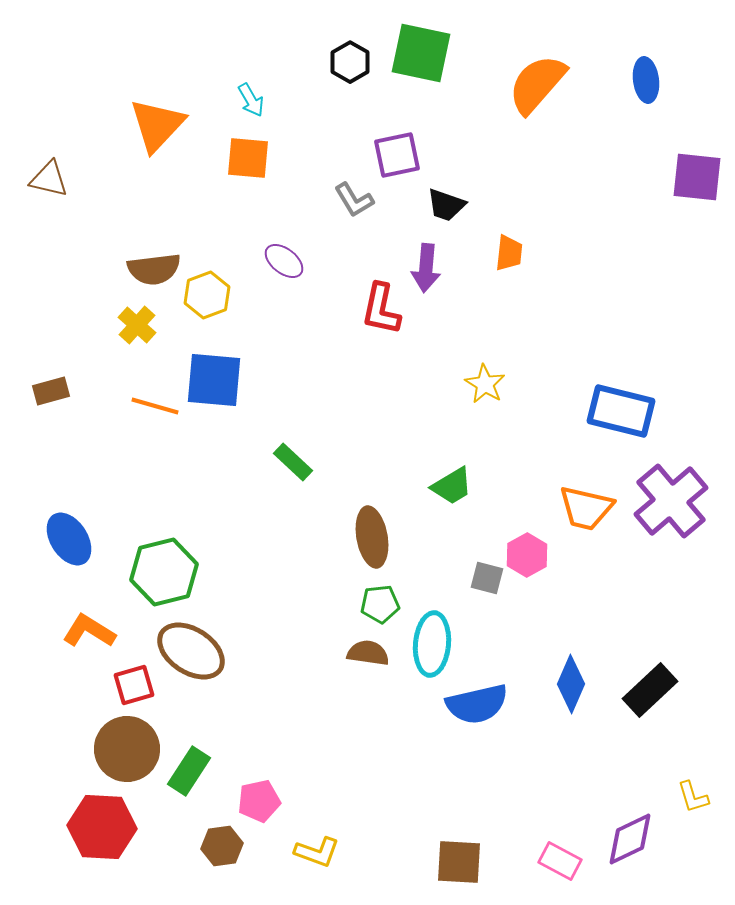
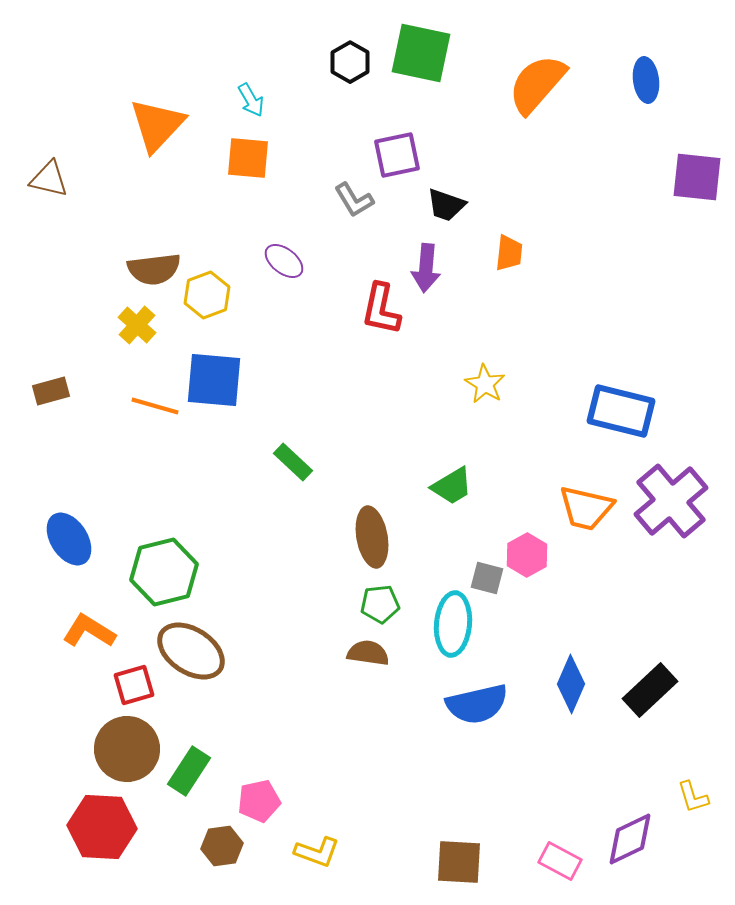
cyan ellipse at (432, 644): moved 21 px right, 20 px up
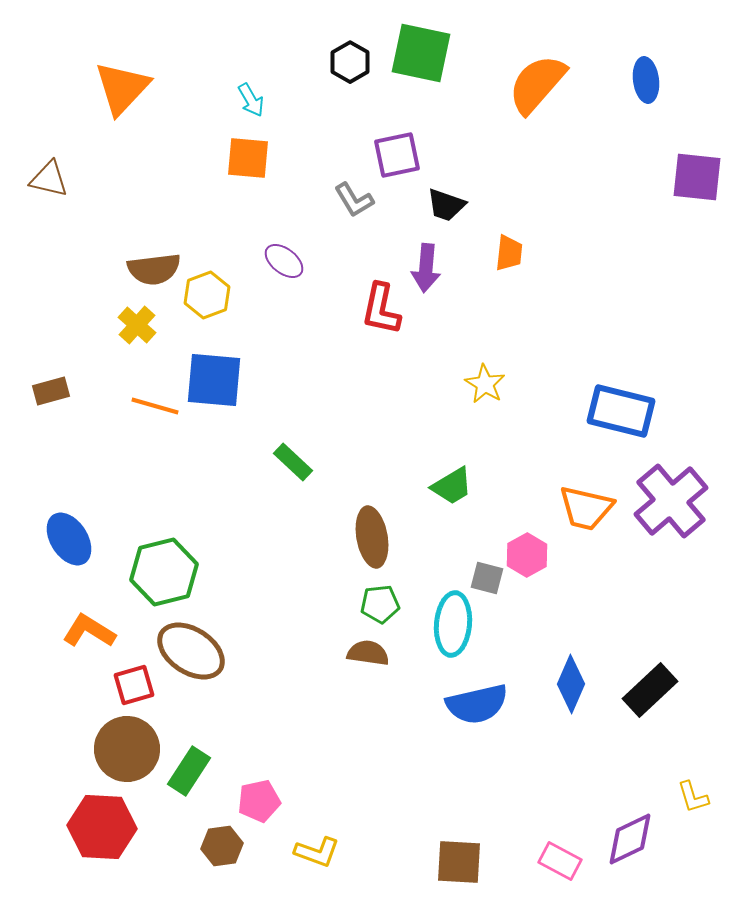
orange triangle at (157, 125): moved 35 px left, 37 px up
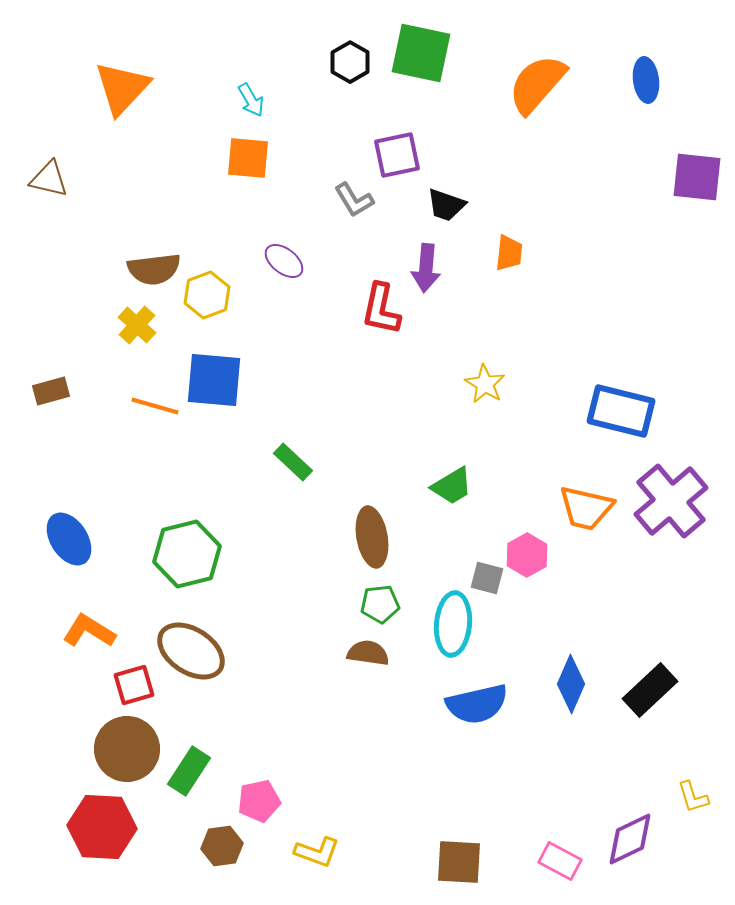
green hexagon at (164, 572): moved 23 px right, 18 px up
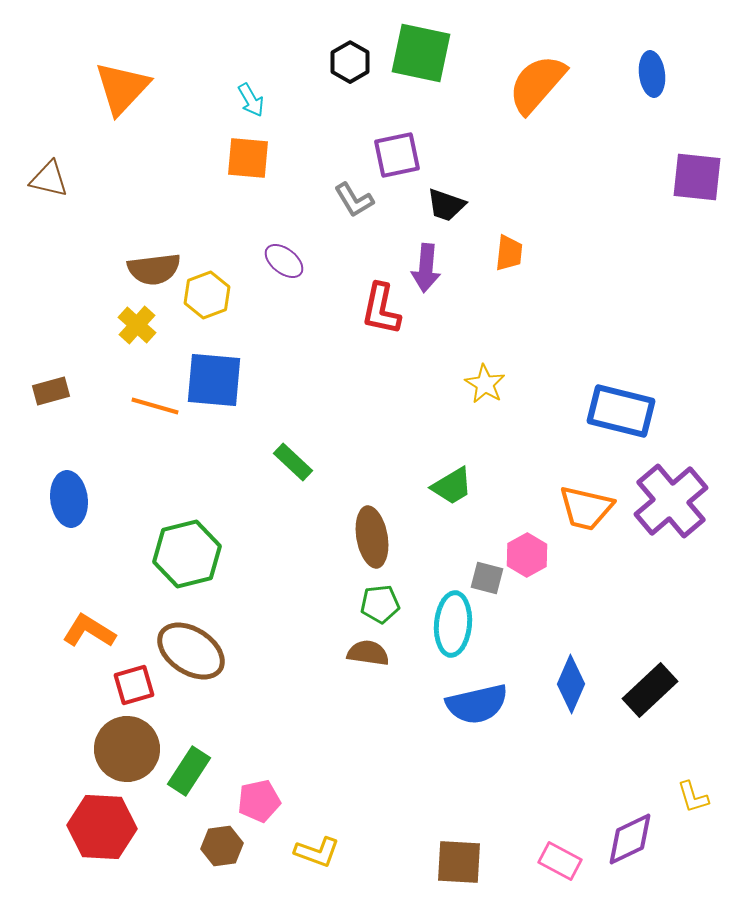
blue ellipse at (646, 80): moved 6 px right, 6 px up
blue ellipse at (69, 539): moved 40 px up; rotated 26 degrees clockwise
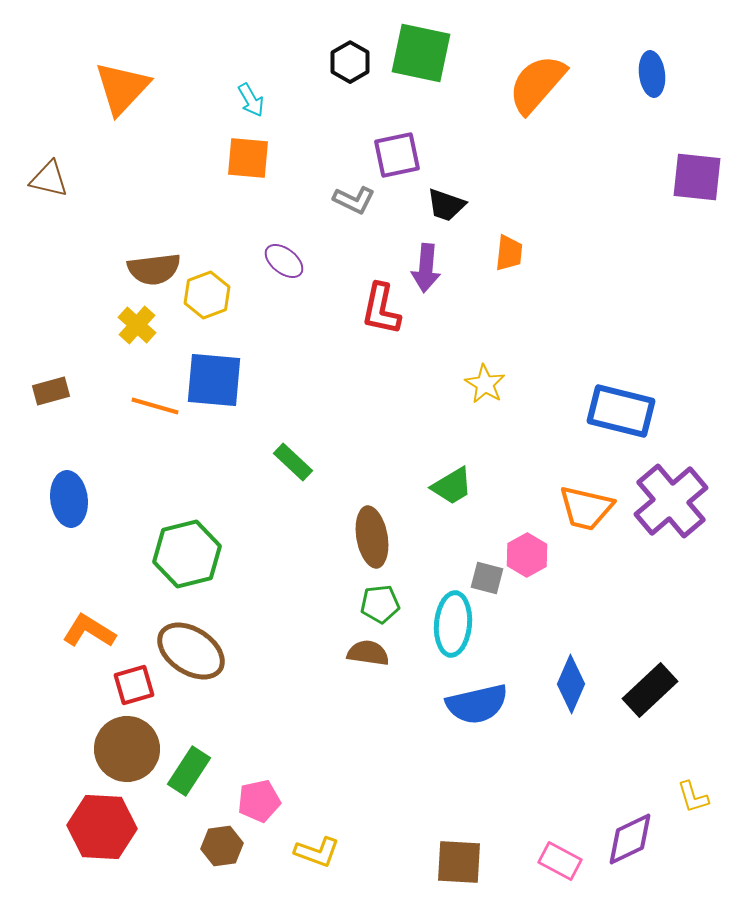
gray L-shape at (354, 200): rotated 33 degrees counterclockwise
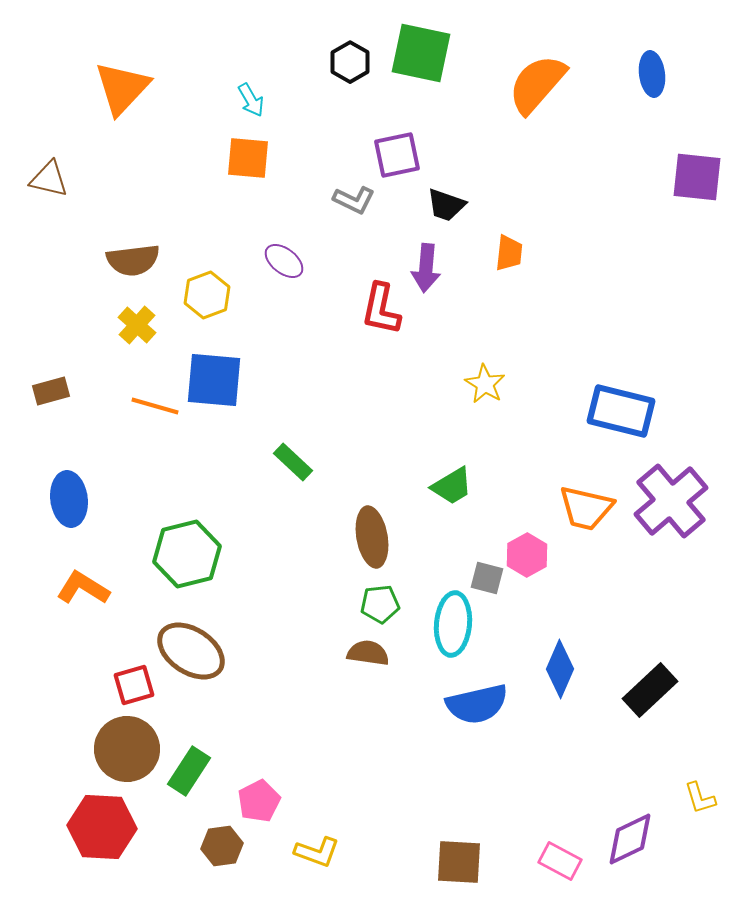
brown semicircle at (154, 269): moved 21 px left, 9 px up
orange L-shape at (89, 631): moved 6 px left, 43 px up
blue diamond at (571, 684): moved 11 px left, 15 px up
yellow L-shape at (693, 797): moved 7 px right, 1 px down
pink pentagon at (259, 801): rotated 15 degrees counterclockwise
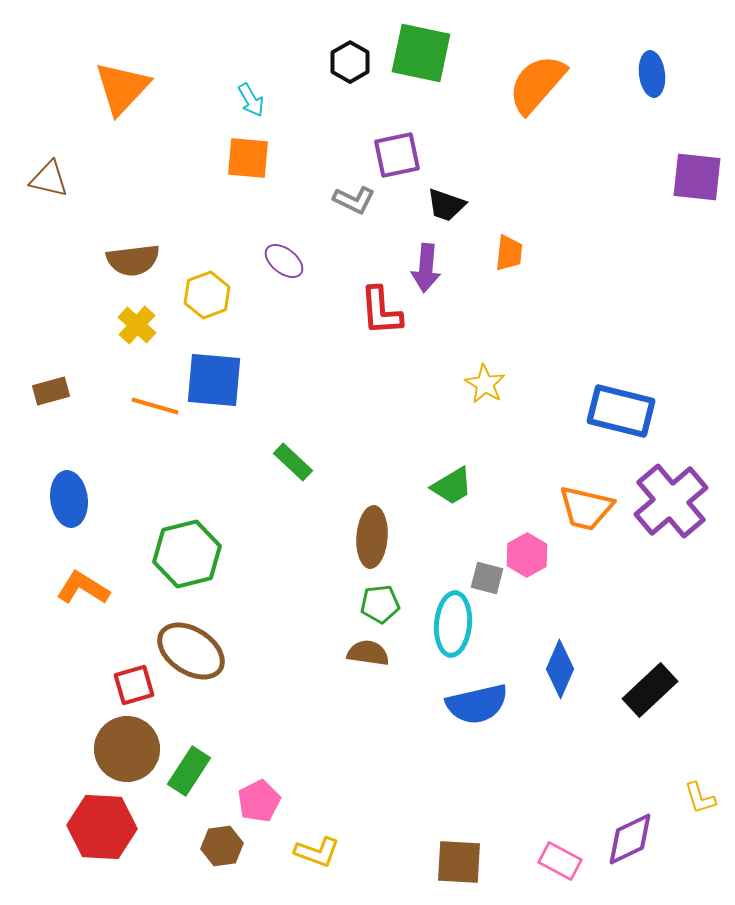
red L-shape at (381, 309): moved 2 px down; rotated 16 degrees counterclockwise
brown ellipse at (372, 537): rotated 14 degrees clockwise
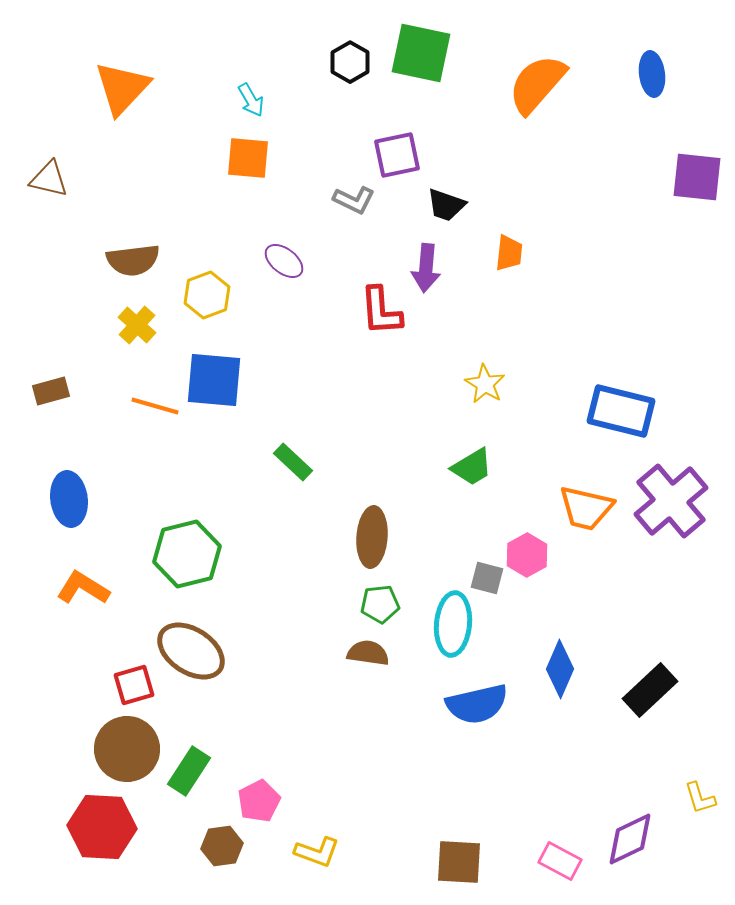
green trapezoid at (452, 486): moved 20 px right, 19 px up
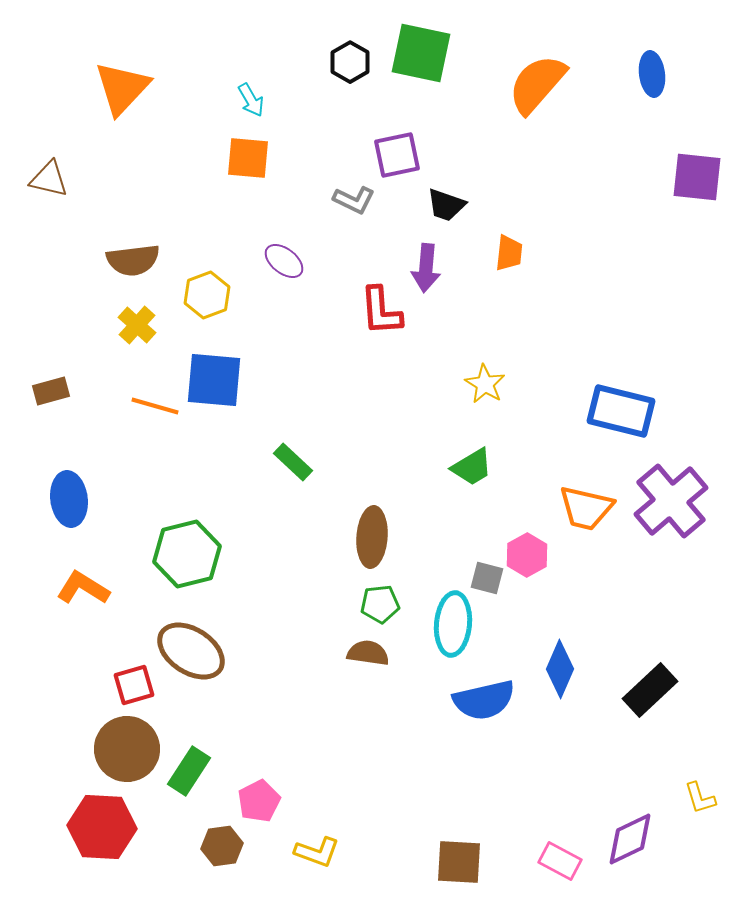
blue semicircle at (477, 704): moved 7 px right, 4 px up
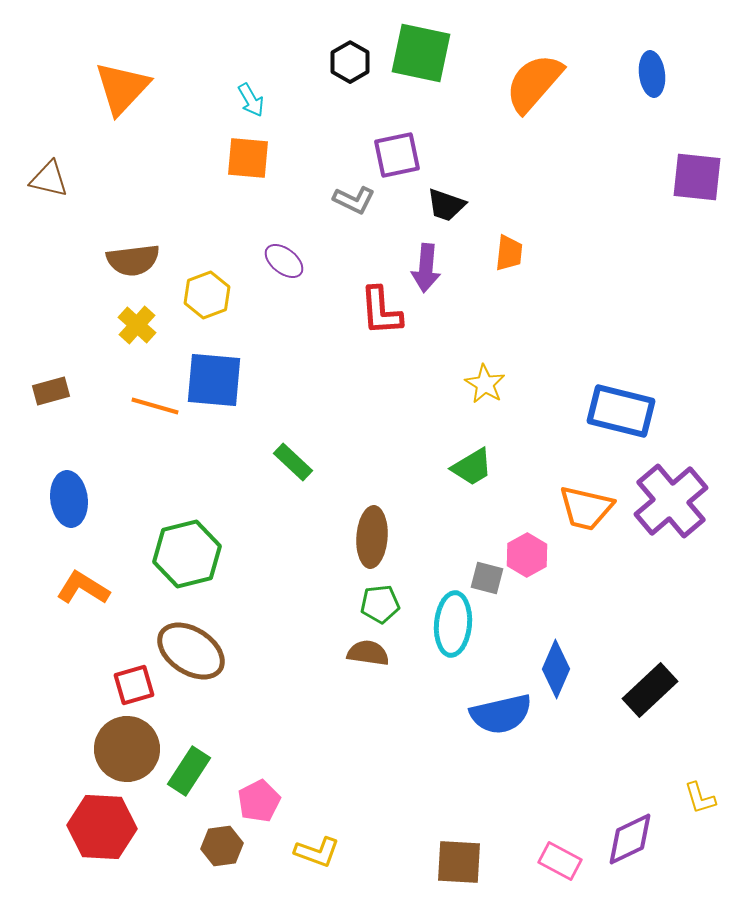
orange semicircle at (537, 84): moved 3 px left, 1 px up
blue diamond at (560, 669): moved 4 px left
blue semicircle at (484, 700): moved 17 px right, 14 px down
